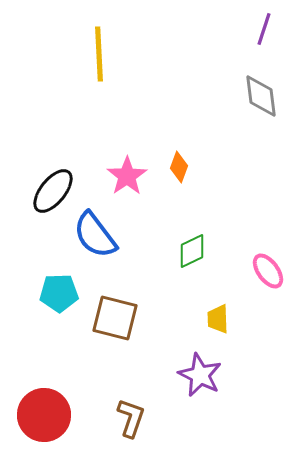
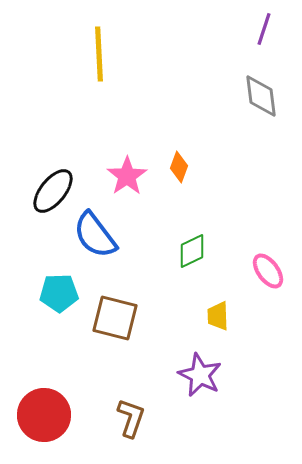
yellow trapezoid: moved 3 px up
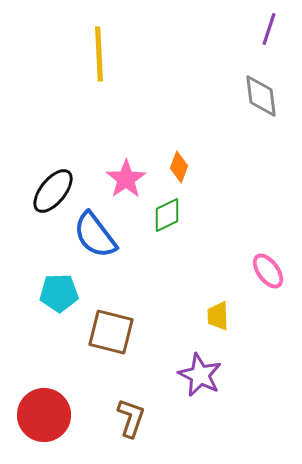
purple line: moved 5 px right
pink star: moved 1 px left, 3 px down
green diamond: moved 25 px left, 36 px up
brown square: moved 4 px left, 14 px down
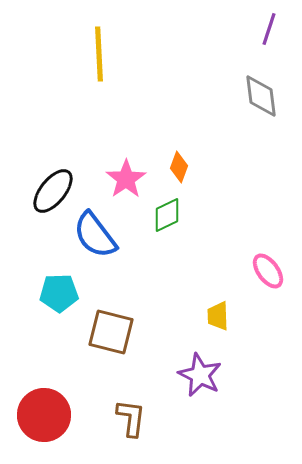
brown L-shape: rotated 12 degrees counterclockwise
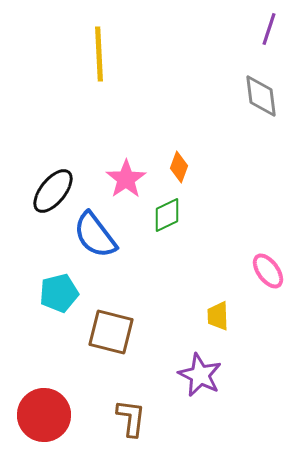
cyan pentagon: rotated 12 degrees counterclockwise
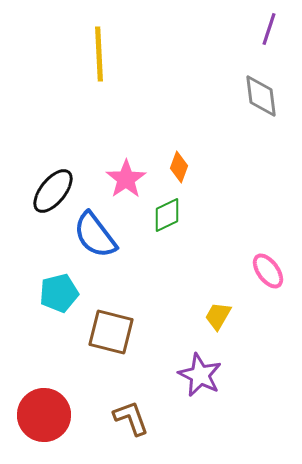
yellow trapezoid: rotated 32 degrees clockwise
brown L-shape: rotated 27 degrees counterclockwise
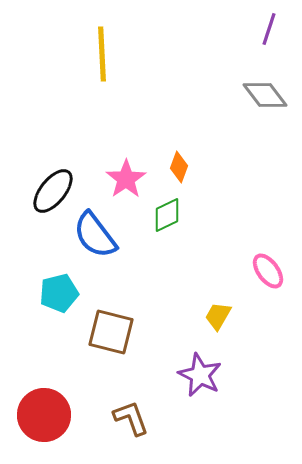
yellow line: moved 3 px right
gray diamond: moved 4 px right, 1 px up; rotated 30 degrees counterclockwise
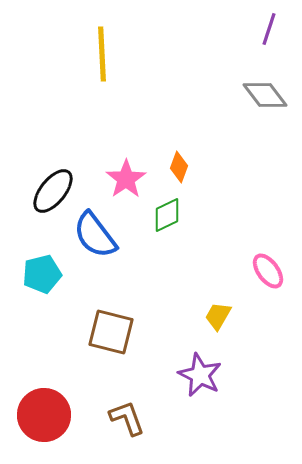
cyan pentagon: moved 17 px left, 19 px up
brown L-shape: moved 4 px left
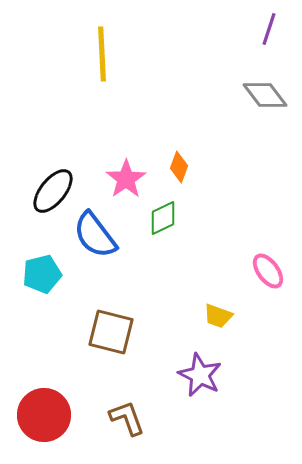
green diamond: moved 4 px left, 3 px down
yellow trapezoid: rotated 100 degrees counterclockwise
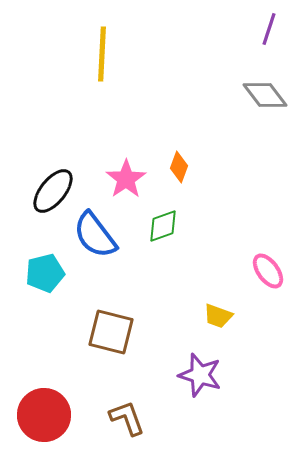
yellow line: rotated 6 degrees clockwise
green diamond: moved 8 px down; rotated 6 degrees clockwise
cyan pentagon: moved 3 px right, 1 px up
purple star: rotated 9 degrees counterclockwise
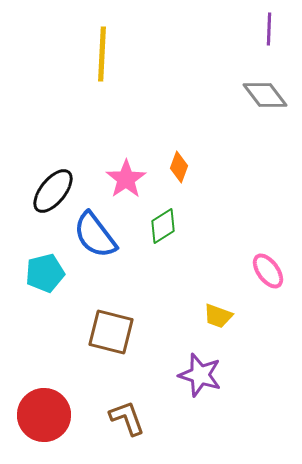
purple line: rotated 16 degrees counterclockwise
green diamond: rotated 12 degrees counterclockwise
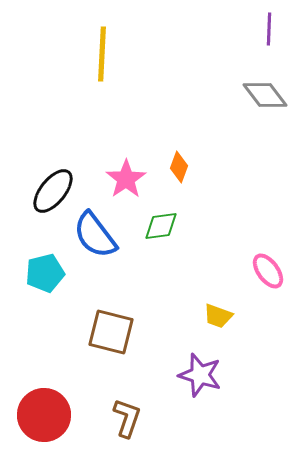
green diamond: moved 2 px left; rotated 24 degrees clockwise
brown L-shape: rotated 39 degrees clockwise
